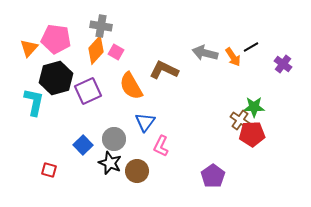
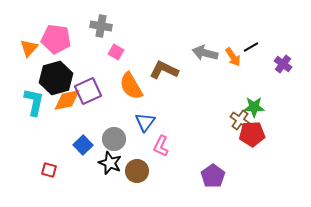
orange diamond: moved 29 px left, 50 px down; rotated 36 degrees clockwise
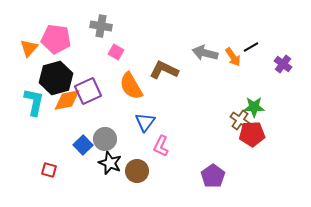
gray circle: moved 9 px left
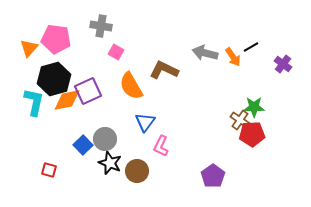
black hexagon: moved 2 px left, 1 px down
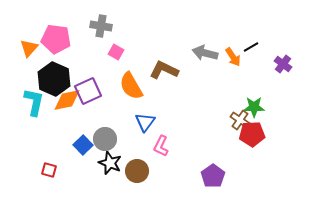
black hexagon: rotated 20 degrees counterclockwise
